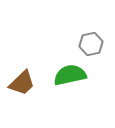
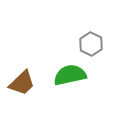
gray hexagon: rotated 20 degrees counterclockwise
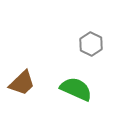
green semicircle: moved 6 px right, 14 px down; rotated 36 degrees clockwise
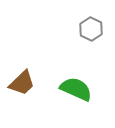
gray hexagon: moved 15 px up
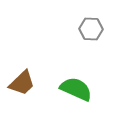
gray hexagon: rotated 25 degrees counterclockwise
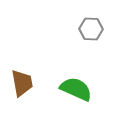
brown trapezoid: rotated 56 degrees counterclockwise
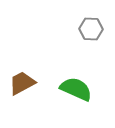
brown trapezoid: rotated 108 degrees counterclockwise
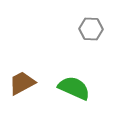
green semicircle: moved 2 px left, 1 px up
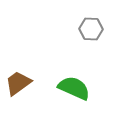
brown trapezoid: moved 4 px left; rotated 8 degrees counterclockwise
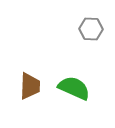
brown trapezoid: moved 12 px right, 3 px down; rotated 128 degrees clockwise
